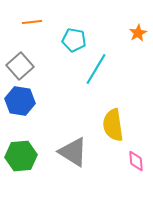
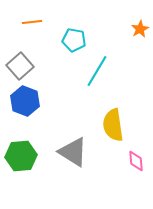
orange star: moved 2 px right, 4 px up
cyan line: moved 1 px right, 2 px down
blue hexagon: moved 5 px right; rotated 12 degrees clockwise
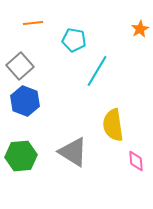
orange line: moved 1 px right, 1 px down
